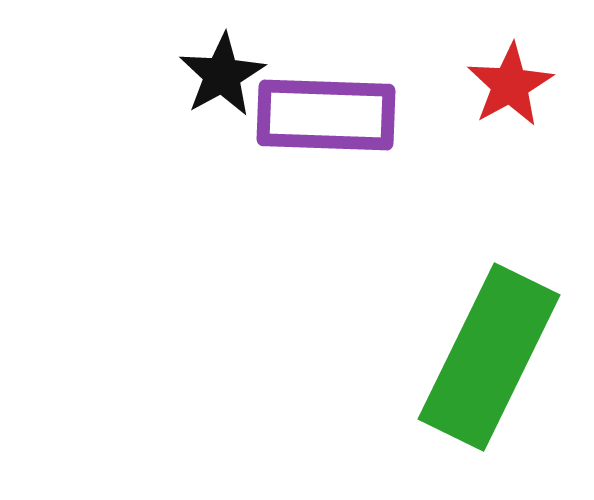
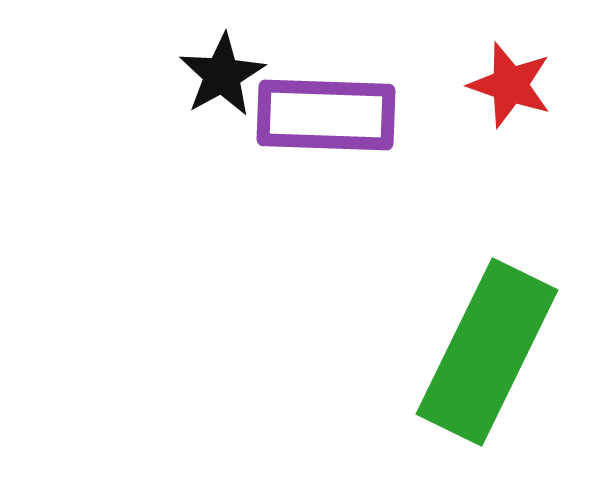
red star: rotated 24 degrees counterclockwise
green rectangle: moved 2 px left, 5 px up
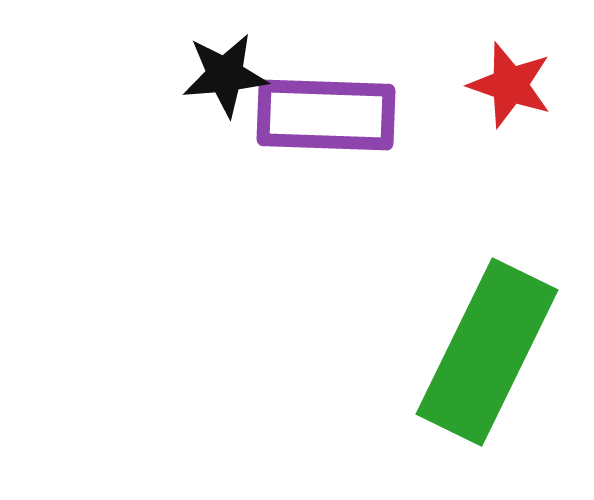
black star: moved 3 px right; rotated 24 degrees clockwise
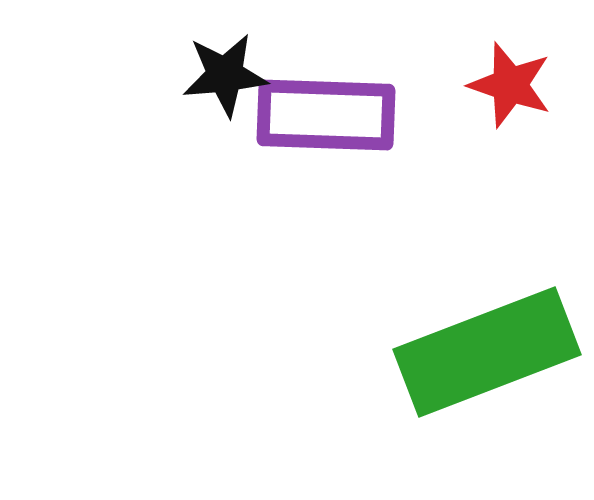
green rectangle: rotated 43 degrees clockwise
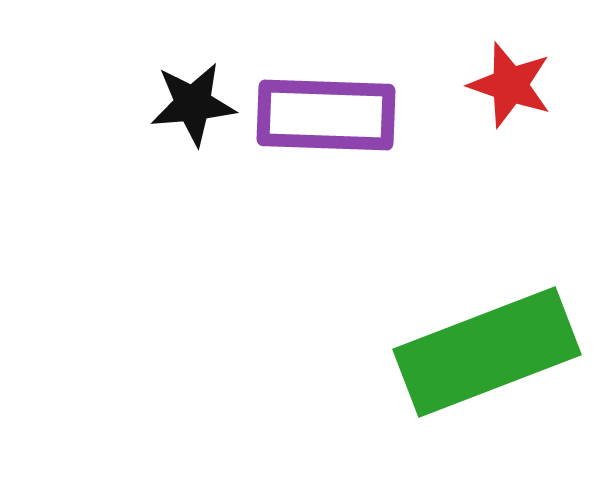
black star: moved 32 px left, 29 px down
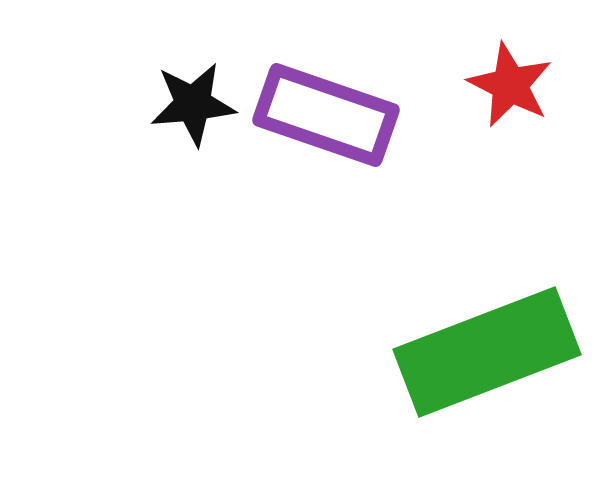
red star: rotated 8 degrees clockwise
purple rectangle: rotated 17 degrees clockwise
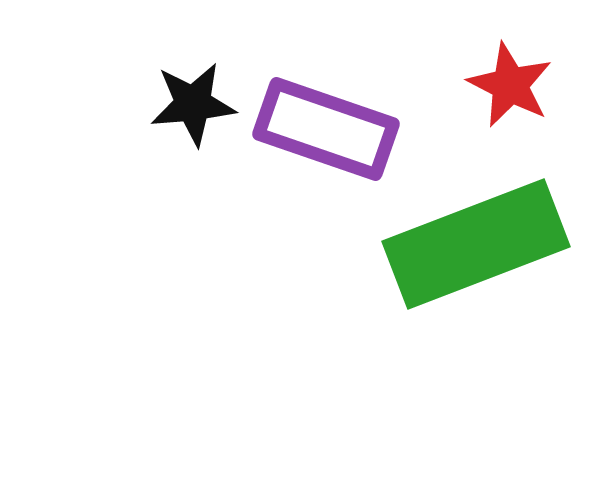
purple rectangle: moved 14 px down
green rectangle: moved 11 px left, 108 px up
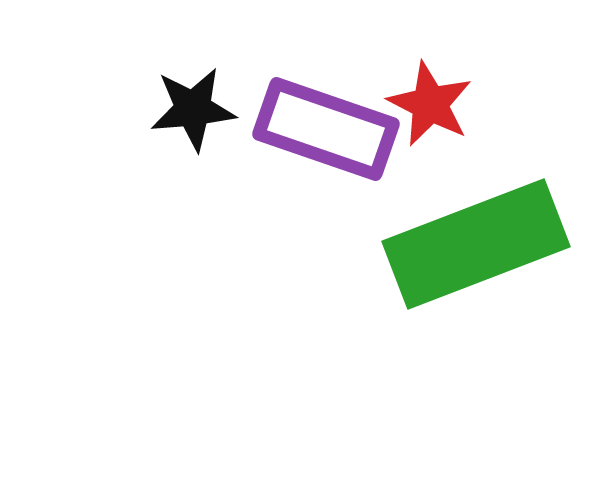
red star: moved 80 px left, 19 px down
black star: moved 5 px down
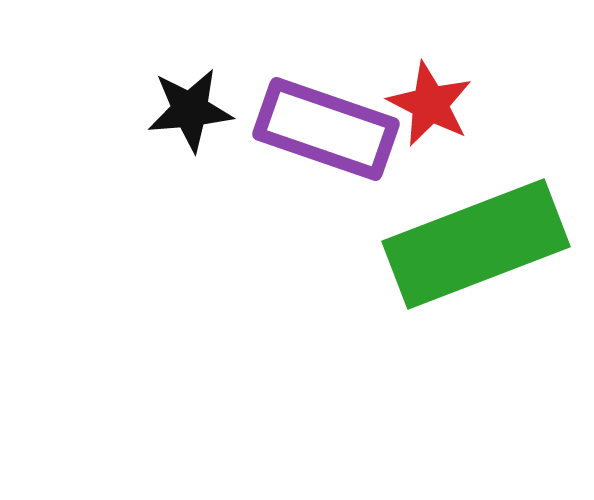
black star: moved 3 px left, 1 px down
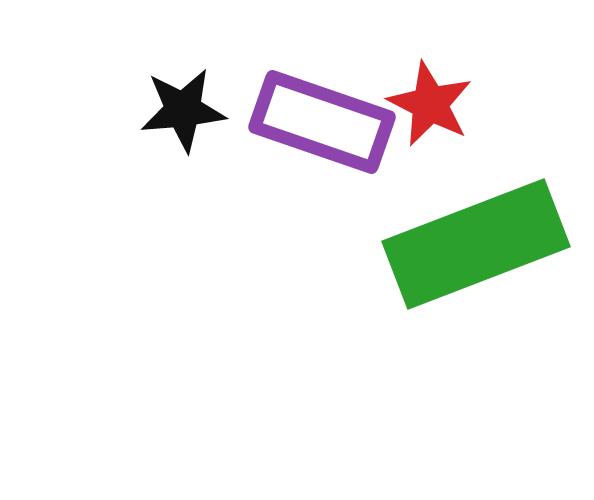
black star: moved 7 px left
purple rectangle: moved 4 px left, 7 px up
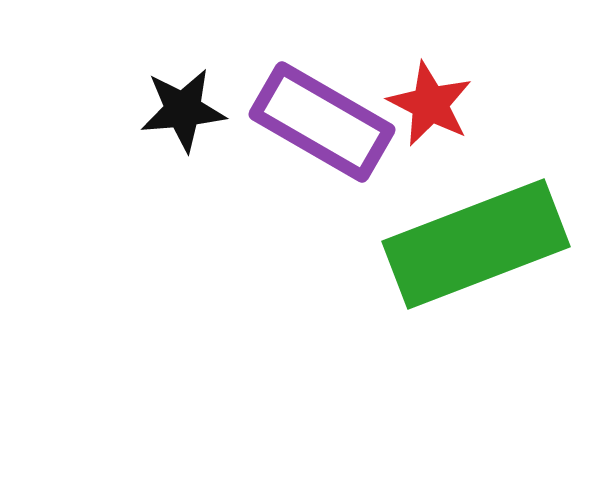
purple rectangle: rotated 11 degrees clockwise
